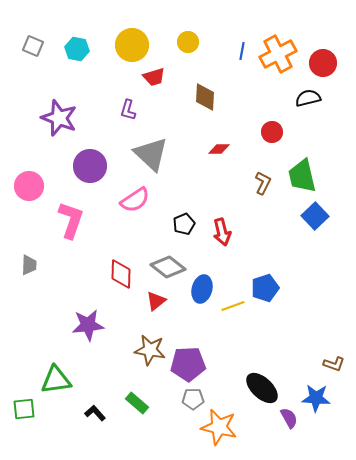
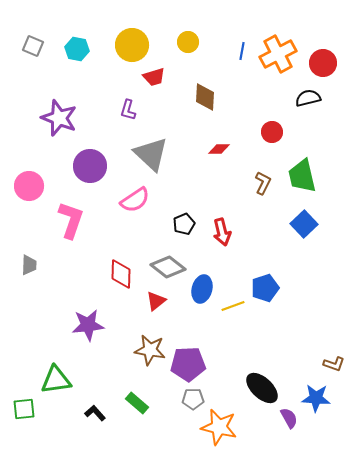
blue square at (315, 216): moved 11 px left, 8 px down
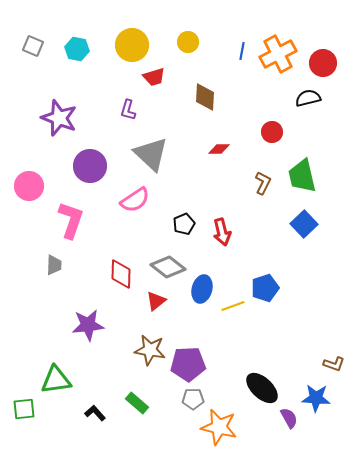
gray trapezoid at (29, 265): moved 25 px right
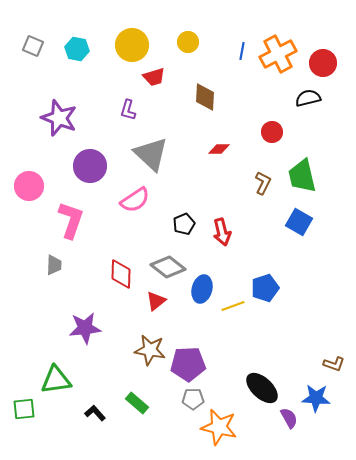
blue square at (304, 224): moved 5 px left, 2 px up; rotated 16 degrees counterclockwise
purple star at (88, 325): moved 3 px left, 3 px down
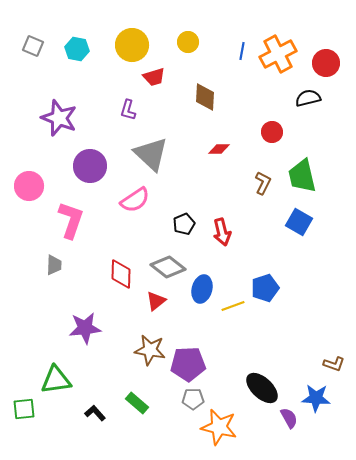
red circle at (323, 63): moved 3 px right
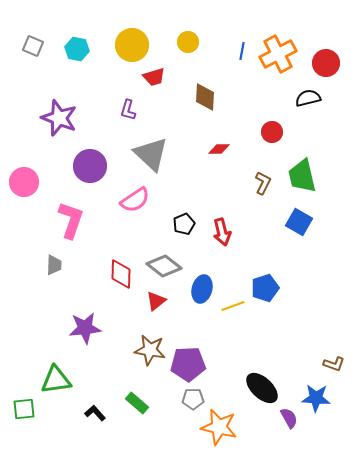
pink circle at (29, 186): moved 5 px left, 4 px up
gray diamond at (168, 267): moved 4 px left, 1 px up
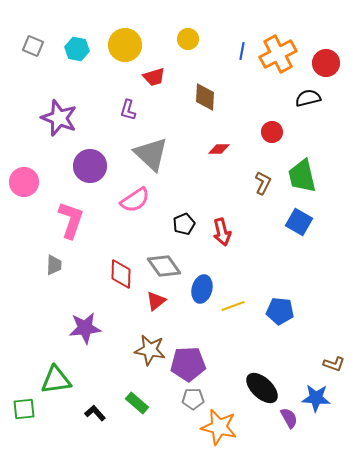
yellow circle at (188, 42): moved 3 px up
yellow circle at (132, 45): moved 7 px left
gray diamond at (164, 266): rotated 16 degrees clockwise
blue pentagon at (265, 288): moved 15 px right, 23 px down; rotated 24 degrees clockwise
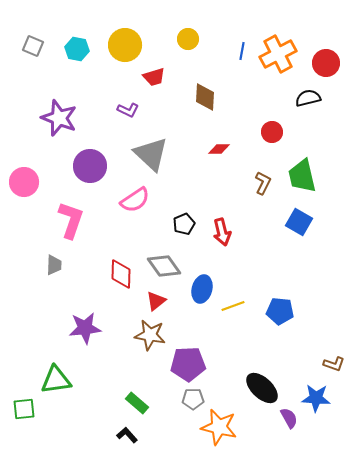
purple L-shape at (128, 110): rotated 80 degrees counterclockwise
brown star at (150, 350): moved 15 px up
black L-shape at (95, 413): moved 32 px right, 22 px down
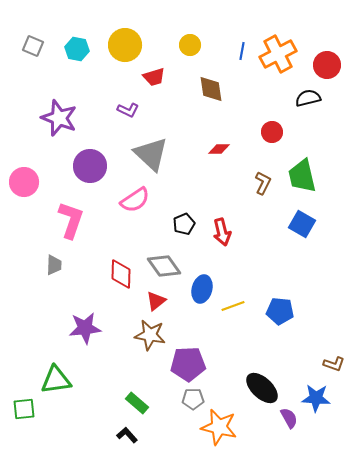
yellow circle at (188, 39): moved 2 px right, 6 px down
red circle at (326, 63): moved 1 px right, 2 px down
brown diamond at (205, 97): moved 6 px right, 8 px up; rotated 12 degrees counterclockwise
blue square at (299, 222): moved 3 px right, 2 px down
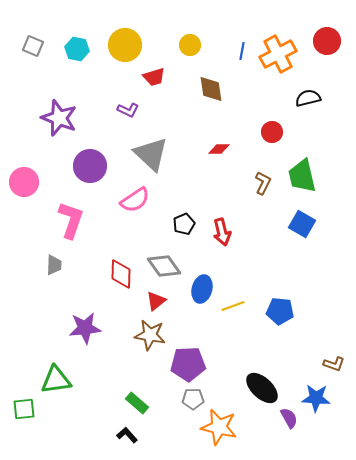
red circle at (327, 65): moved 24 px up
